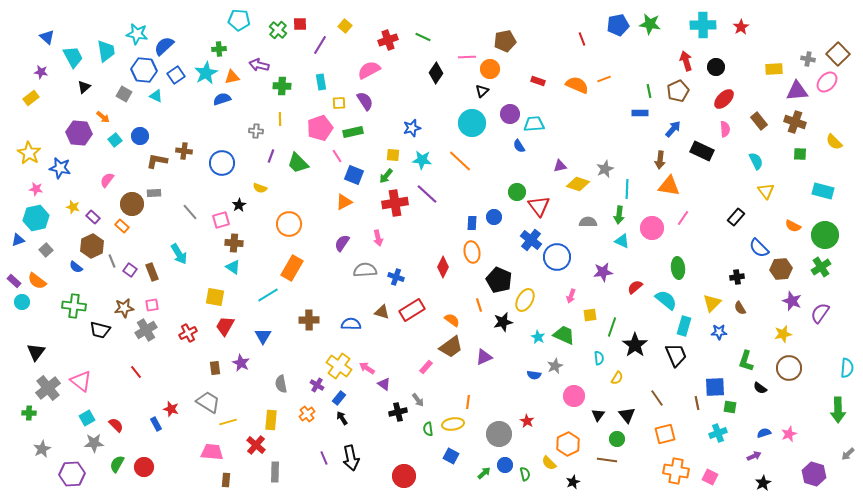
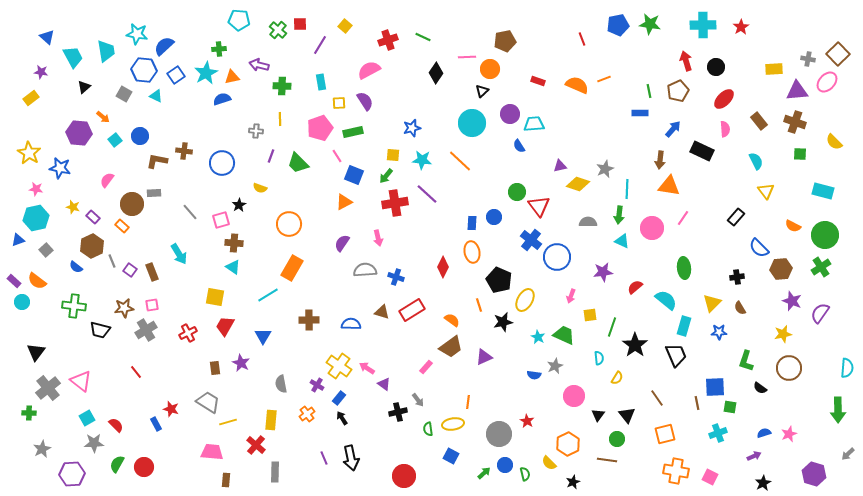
green ellipse at (678, 268): moved 6 px right
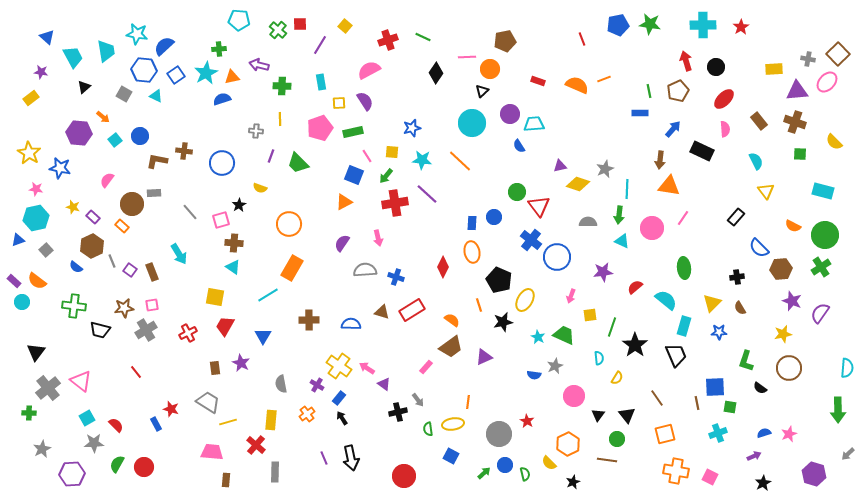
yellow square at (393, 155): moved 1 px left, 3 px up
pink line at (337, 156): moved 30 px right
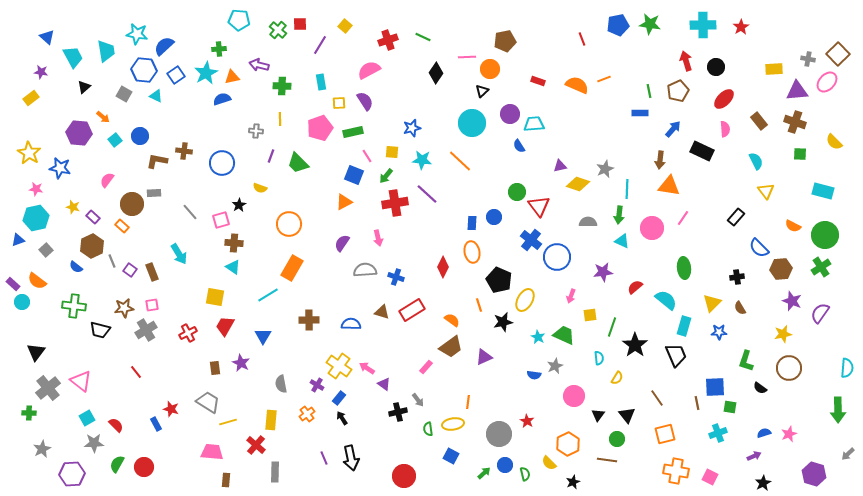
purple rectangle at (14, 281): moved 1 px left, 3 px down
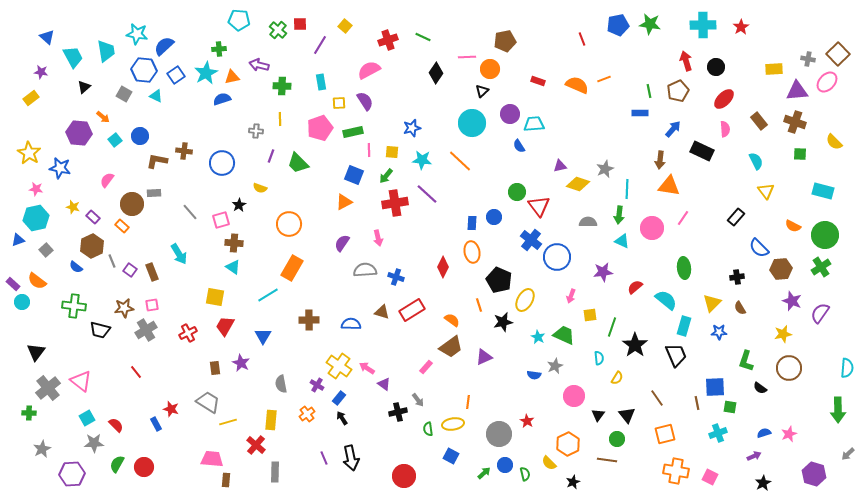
pink line at (367, 156): moved 2 px right, 6 px up; rotated 32 degrees clockwise
pink trapezoid at (212, 452): moved 7 px down
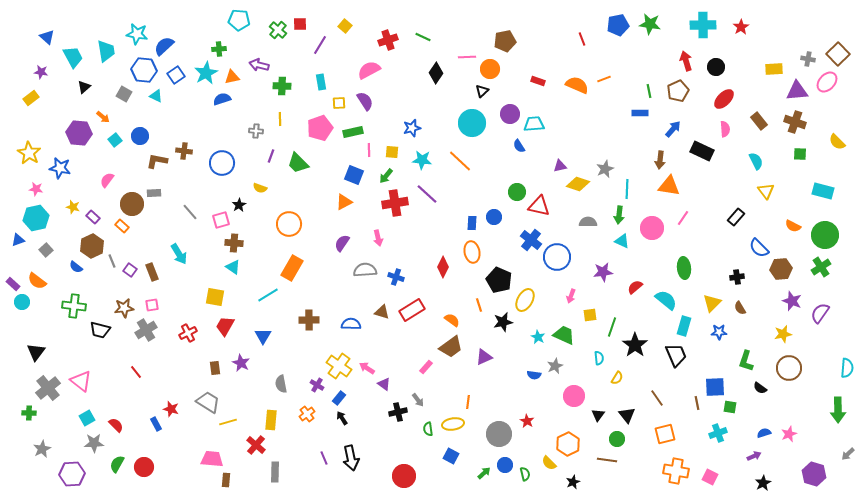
yellow semicircle at (834, 142): moved 3 px right
red triangle at (539, 206): rotated 40 degrees counterclockwise
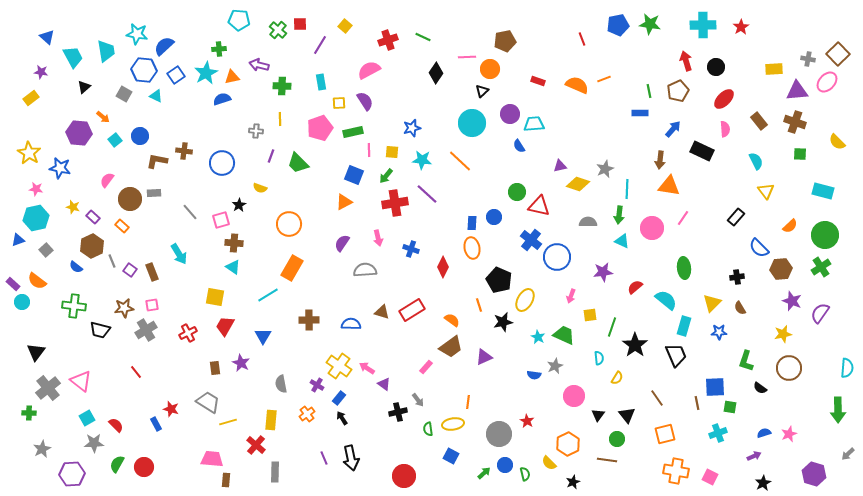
brown circle at (132, 204): moved 2 px left, 5 px up
orange semicircle at (793, 226): moved 3 px left; rotated 70 degrees counterclockwise
orange ellipse at (472, 252): moved 4 px up
blue cross at (396, 277): moved 15 px right, 28 px up
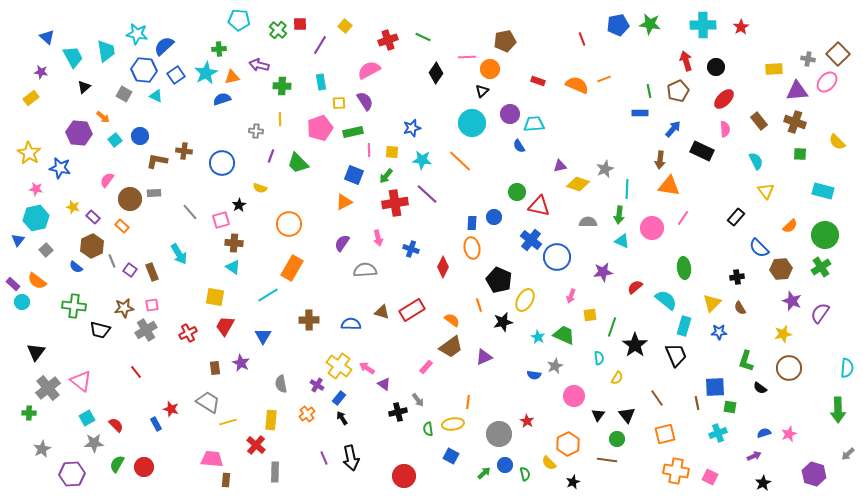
blue triangle at (18, 240): rotated 32 degrees counterclockwise
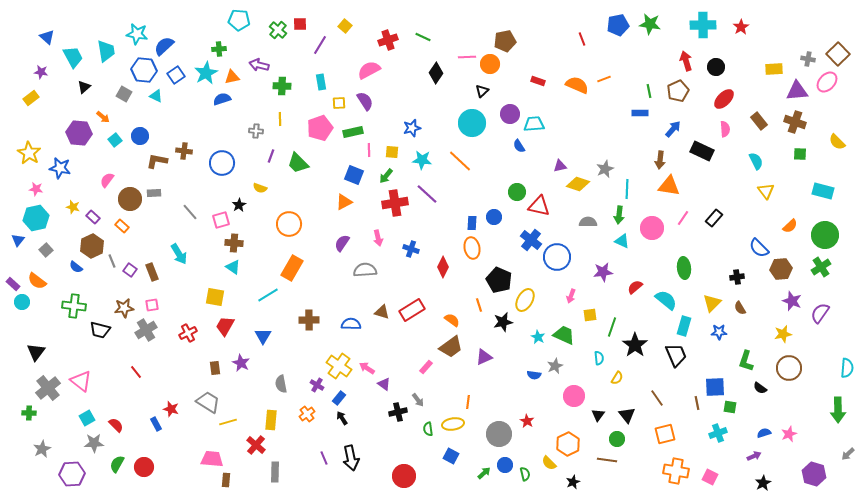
orange circle at (490, 69): moved 5 px up
black rectangle at (736, 217): moved 22 px left, 1 px down
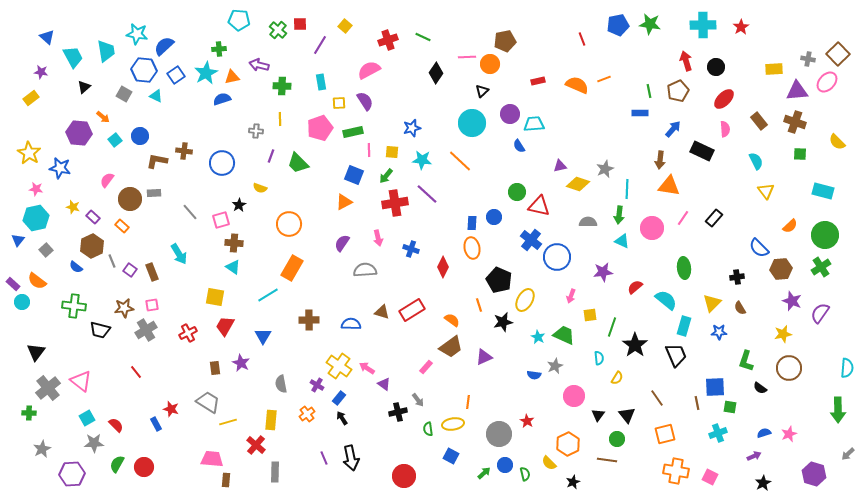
red rectangle at (538, 81): rotated 32 degrees counterclockwise
